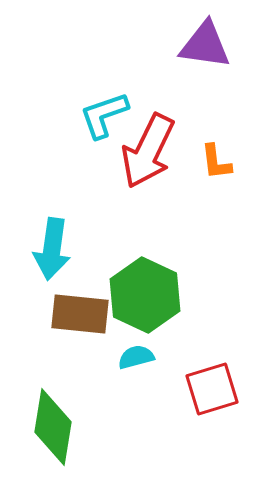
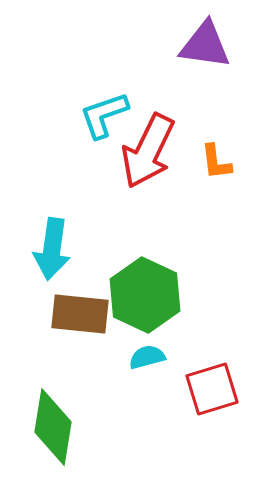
cyan semicircle: moved 11 px right
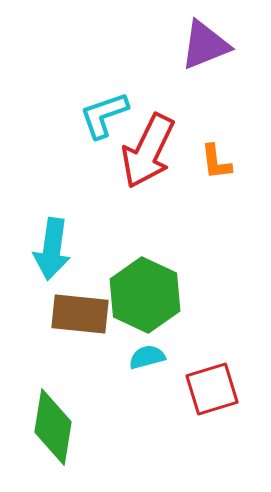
purple triangle: rotated 30 degrees counterclockwise
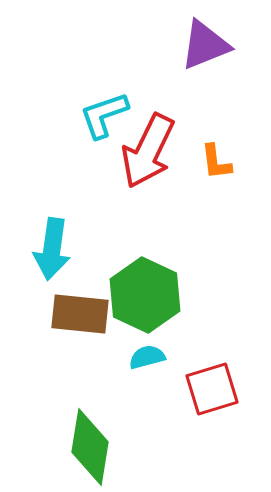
green diamond: moved 37 px right, 20 px down
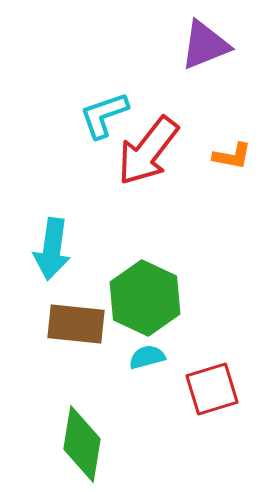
red arrow: rotated 12 degrees clockwise
orange L-shape: moved 16 px right, 6 px up; rotated 72 degrees counterclockwise
green hexagon: moved 3 px down
brown rectangle: moved 4 px left, 10 px down
green diamond: moved 8 px left, 3 px up
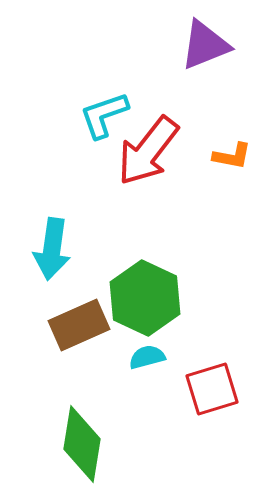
brown rectangle: moved 3 px right, 1 px down; rotated 30 degrees counterclockwise
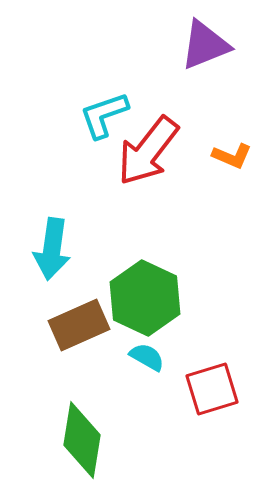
orange L-shape: rotated 12 degrees clockwise
cyan semicircle: rotated 45 degrees clockwise
green diamond: moved 4 px up
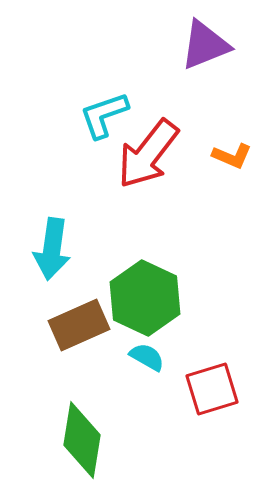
red arrow: moved 3 px down
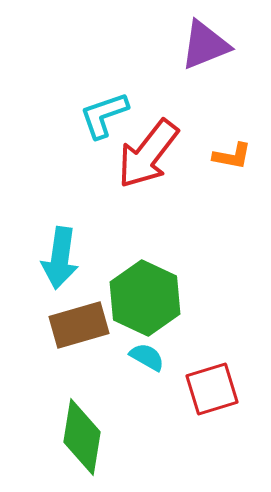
orange L-shape: rotated 12 degrees counterclockwise
cyan arrow: moved 8 px right, 9 px down
brown rectangle: rotated 8 degrees clockwise
green diamond: moved 3 px up
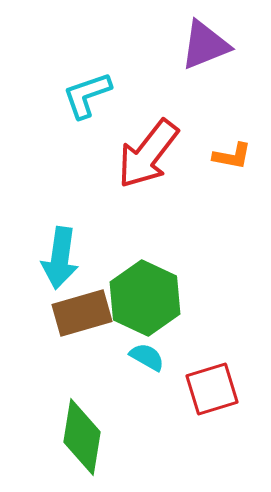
cyan L-shape: moved 17 px left, 20 px up
brown rectangle: moved 3 px right, 12 px up
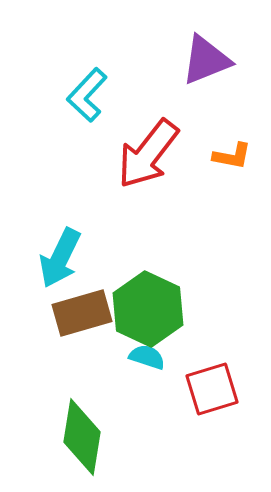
purple triangle: moved 1 px right, 15 px down
cyan L-shape: rotated 28 degrees counterclockwise
cyan arrow: rotated 18 degrees clockwise
green hexagon: moved 3 px right, 11 px down
cyan semicircle: rotated 12 degrees counterclockwise
